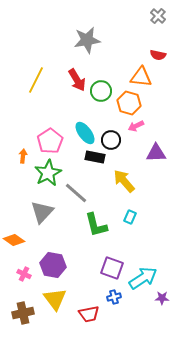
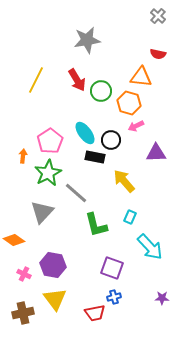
red semicircle: moved 1 px up
cyan arrow: moved 7 px right, 31 px up; rotated 80 degrees clockwise
red trapezoid: moved 6 px right, 1 px up
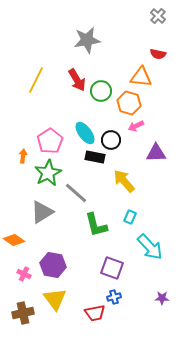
gray triangle: rotated 15 degrees clockwise
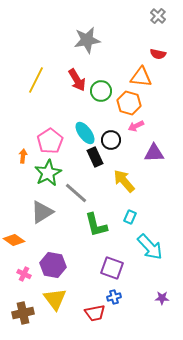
purple triangle: moved 2 px left
black rectangle: rotated 54 degrees clockwise
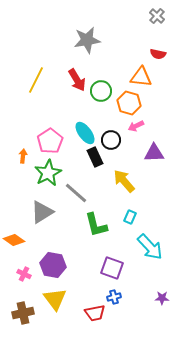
gray cross: moved 1 px left
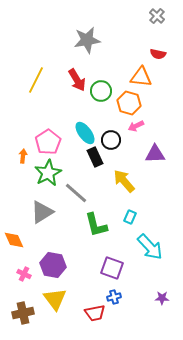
pink pentagon: moved 2 px left, 1 px down
purple triangle: moved 1 px right, 1 px down
orange diamond: rotated 30 degrees clockwise
